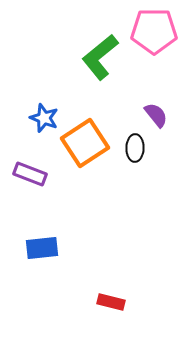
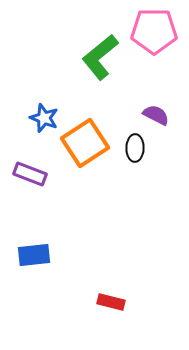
purple semicircle: rotated 24 degrees counterclockwise
blue rectangle: moved 8 px left, 7 px down
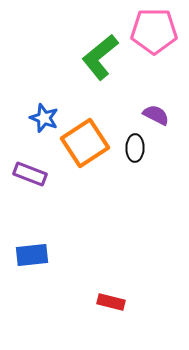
blue rectangle: moved 2 px left
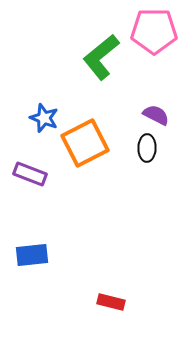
green L-shape: moved 1 px right
orange square: rotated 6 degrees clockwise
black ellipse: moved 12 px right
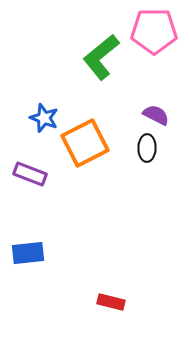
blue rectangle: moved 4 px left, 2 px up
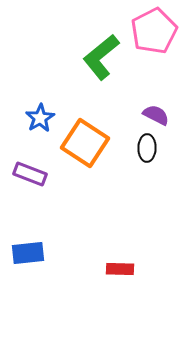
pink pentagon: rotated 27 degrees counterclockwise
blue star: moved 4 px left; rotated 20 degrees clockwise
orange square: rotated 30 degrees counterclockwise
red rectangle: moved 9 px right, 33 px up; rotated 12 degrees counterclockwise
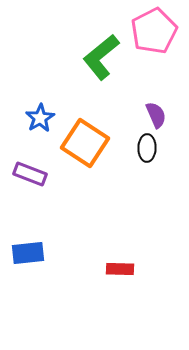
purple semicircle: rotated 40 degrees clockwise
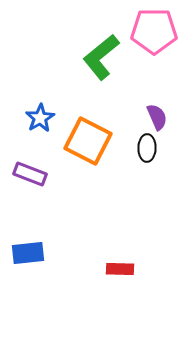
pink pentagon: rotated 27 degrees clockwise
purple semicircle: moved 1 px right, 2 px down
orange square: moved 3 px right, 2 px up; rotated 6 degrees counterclockwise
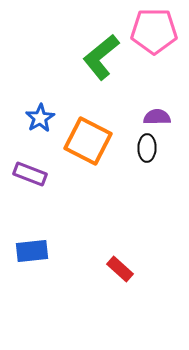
purple semicircle: rotated 68 degrees counterclockwise
blue rectangle: moved 4 px right, 2 px up
red rectangle: rotated 40 degrees clockwise
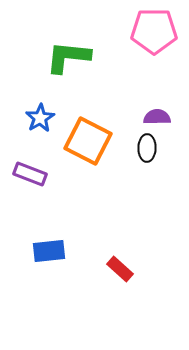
green L-shape: moved 33 px left; rotated 45 degrees clockwise
blue rectangle: moved 17 px right
